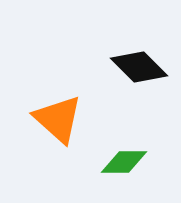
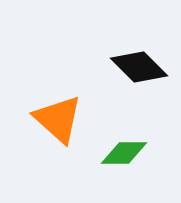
green diamond: moved 9 px up
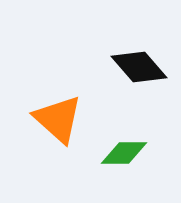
black diamond: rotated 4 degrees clockwise
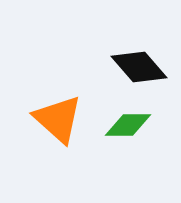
green diamond: moved 4 px right, 28 px up
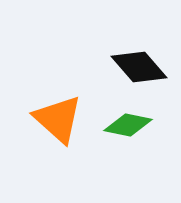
green diamond: rotated 12 degrees clockwise
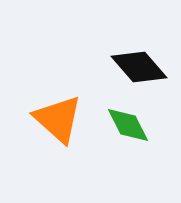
green diamond: rotated 51 degrees clockwise
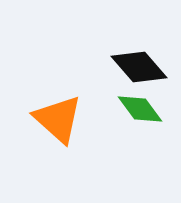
green diamond: moved 12 px right, 16 px up; rotated 9 degrees counterclockwise
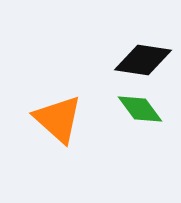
black diamond: moved 4 px right, 7 px up; rotated 40 degrees counterclockwise
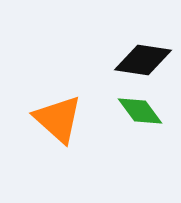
green diamond: moved 2 px down
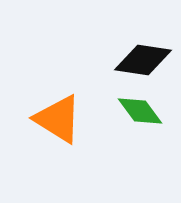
orange triangle: rotated 10 degrees counterclockwise
